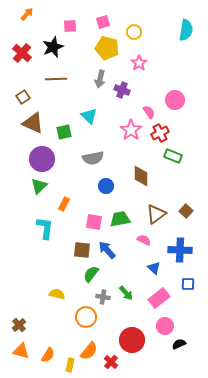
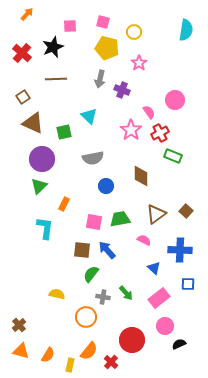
pink square at (103, 22): rotated 32 degrees clockwise
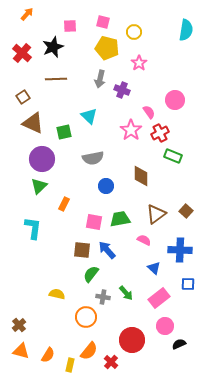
cyan L-shape at (45, 228): moved 12 px left
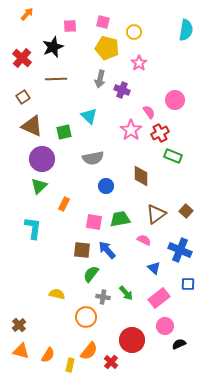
red cross at (22, 53): moved 5 px down
brown triangle at (33, 123): moved 1 px left, 3 px down
blue cross at (180, 250): rotated 20 degrees clockwise
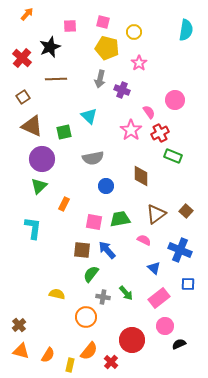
black star at (53, 47): moved 3 px left
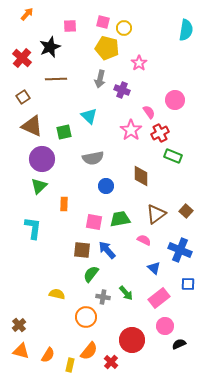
yellow circle at (134, 32): moved 10 px left, 4 px up
orange rectangle at (64, 204): rotated 24 degrees counterclockwise
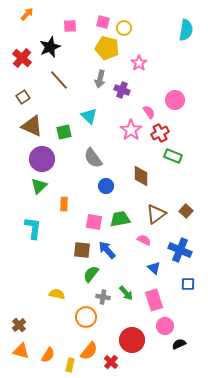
brown line at (56, 79): moved 3 px right, 1 px down; rotated 50 degrees clockwise
gray semicircle at (93, 158): rotated 65 degrees clockwise
pink rectangle at (159, 298): moved 5 px left, 2 px down; rotated 70 degrees counterclockwise
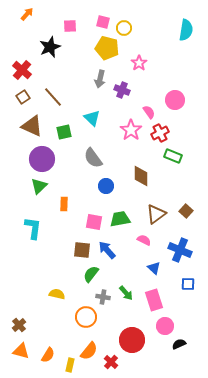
red cross at (22, 58): moved 12 px down
brown line at (59, 80): moved 6 px left, 17 px down
cyan triangle at (89, 116): moved 3 px right, 2 px down
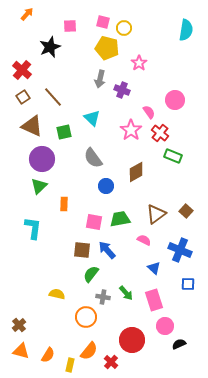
red cross at (160, 133): rotated 24 degrees counterclockwise
brown diamond at (141, 176): moved 5 px left, 4 px up; rotated 60 degrees clockwise
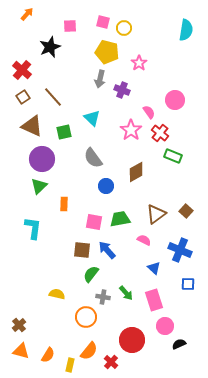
yellow pentagon at (107, 48): moved 4 px down
